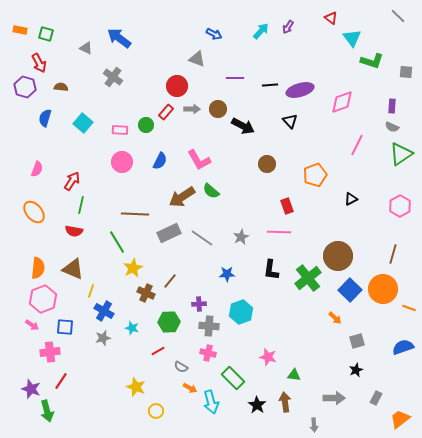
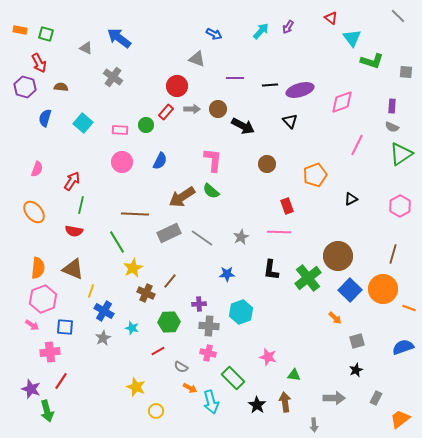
pink L-shape at (199, 160): moved 14 px right; rotated 145 degrees counterclockwise
gray star at (103, 338): rotated 14 degrees counterclockwise
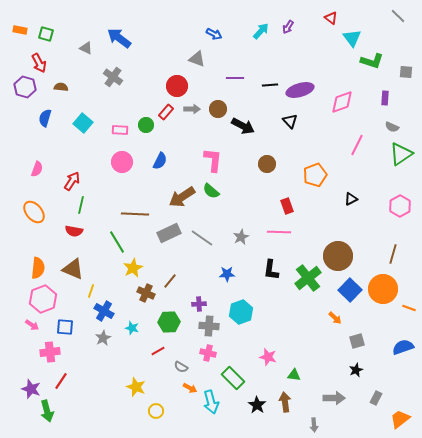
purple rectangle at (392, 106): moved 7 px left, 8 px up
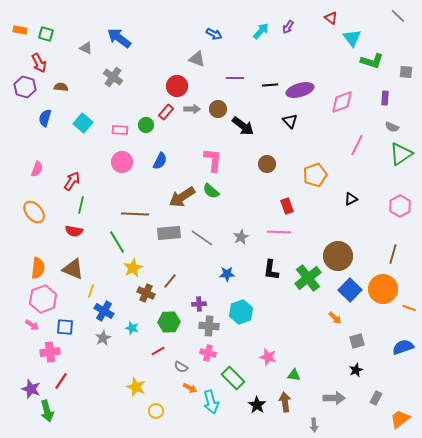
black arrow at (243, 126): rotated 10 degrees clockwise
gray rectangle at (169, 233): rotated 20 degrees clockwise
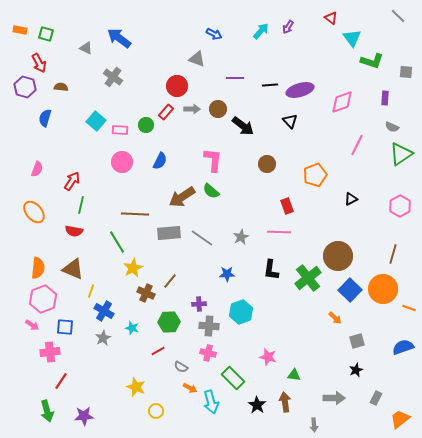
cyan square at (83, 123): moved 13 px right, 2 px up
purple star at (31, 389): moved 53 px right, 27 px down; rotated 24 degrees counterclockwise
